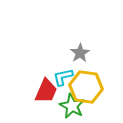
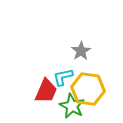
gray star: moved 1 px right, 2 px up
yellow hexagon: moved 2 px right, 2 px down
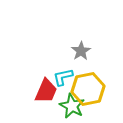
yellow hexagon: rotated 20 degrees counterclockwise
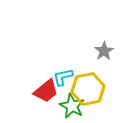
gray star: moved 23 px right
red trapezoid: rotated 28 degrees clockwise
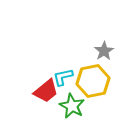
yellow hexagon: moved 5 px right, 8 px up
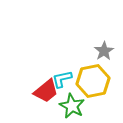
cyan L-shape: moved 1 px left, 2 px down
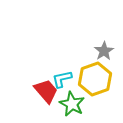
yellow hexagon: moved 2 px right, 2 px up; rotated 8 degrees counterclockwise
red trapezoid: rotated 92 degrees counterclockwise
green star: moved 2 px up
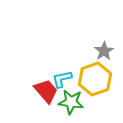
green star: moved 1 px left, 2 px up; rotated 20 degrees counterclockwise
